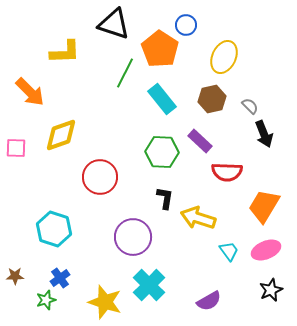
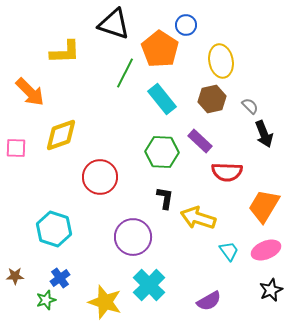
yellow ellipse: moved 3 px left, 4 px down; rotated 36 degrees counterclockwise
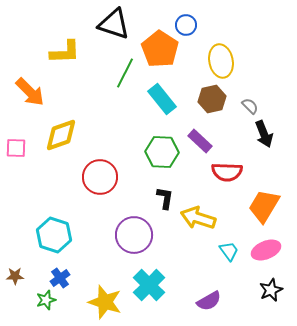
cyan hexagon: moved 6 px down
purple circle: moved 1 px right, 2 px up
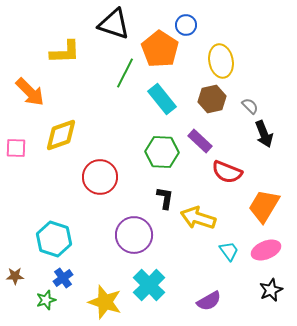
red semicircle: rotated 20 degrees clockwise
cyan hexagon: moved 4 px down
blue cross: moved 3 px right
